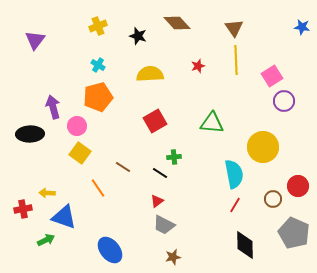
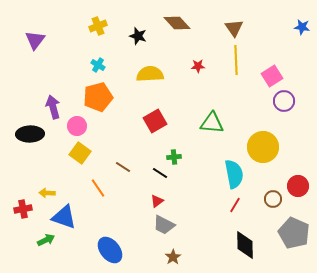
red star: rotated 16 degrees clockwise
brown star: rotated 21 degrees counterclockwise
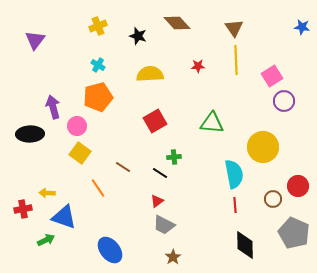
red line: rotated 35 degrees counterclockwise
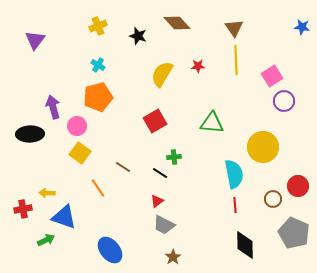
yellow semicircle: moved 12 px right; rotated 56 degrees counterclockwise
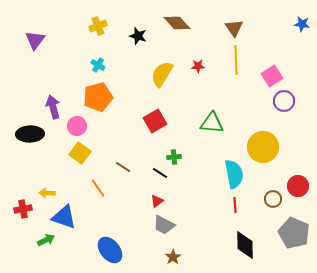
blue star: moved 3 px up
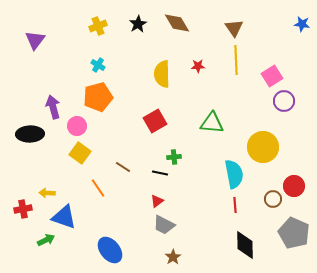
brown diamond: rotated 12 degrees clockwise
black star: moved 12 px up; rotated 24 degrees clockwise
yellow semicircle: rotated 32 degrees counterclockwise
black line: rotated 21 degrees counterclockwise
red circle: moved 4 px left
